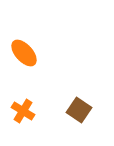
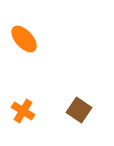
orange ellipse: moved 14 px up
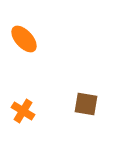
brown square: moved 7 px right, 6 px up; rotated 25 degrees counterclockwise
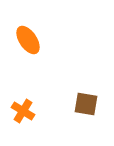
orange ellipse: moved 4 px right, 1 px down; rotated 8 degrees clockwise
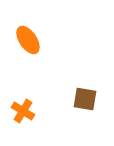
brown square: moved 1 px left, 5 px up
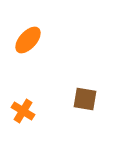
orange ellipse: rotated 76 degrees clockwise
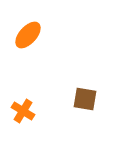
orange ellipse: moved 5 px up
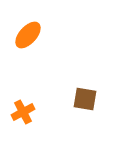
orange cross: moved 1 px down; rotated 30 degrees clockwise
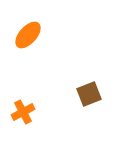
brown square: moved 4 px right, 5 px up; rotated 30 degrees counterclockwise
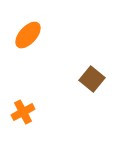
brown square: moved 3 px right, 15 px up; rotated 30 degrees counterclockwise
